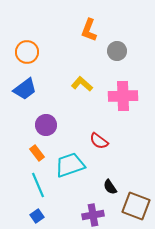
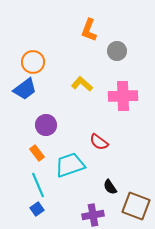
orange circle: moved 6 px right, 10 px down
red semicircle: moved 1 px down
blue square: moved 7 px up
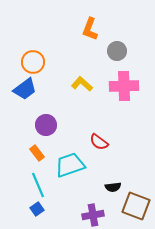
orange L-shape: moved 1 px right, 1 px up
pink cross: moved 1 px right, 10 px up
black semicircle: moved 3 px right; rotated 63 degrees counterclockwise
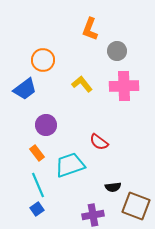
orange circle: moved 10 px right, 2 px up
yellow L-shape: rotated 10 degrees clockwise
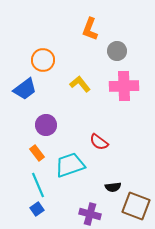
yellow L-shape: moved 2 px left
purple cross: moved 3 px left, 1 px up; rotated 25 degrees clockwise
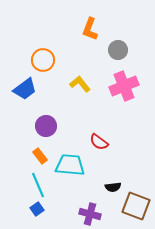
gray circle: moved 1 px right, 1 px up
pink cross: rotated 20 degrees counterclockwise
purple circle: moved 1 px down
orange rectangle: moved 3 px right, 3 px down
cyan trapezoid: rotated 24 degrees clockwise
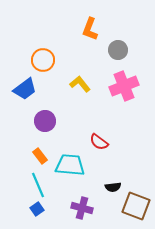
purple circle: moved 1 px left, 5 px up
purple cross: moved 8 px left, 6 px up
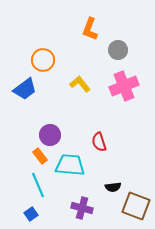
purple circle: moved 5 px right, 14 px down
red semicircle: rotated 36 degrees clockwise
blue square: moved 6 px left, 5 px down
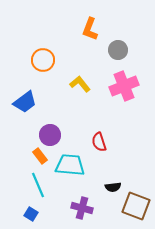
blue trapezoid: moved 13 px down
blue square: rotated 24 degrees counterclockwise
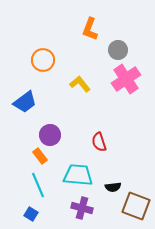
pink cross: moved 2 px right, 7 px up; rotated 12 degrees counterclockwise
cyan trapezoid: moved 8 px right, 10 px down
